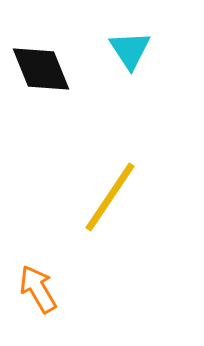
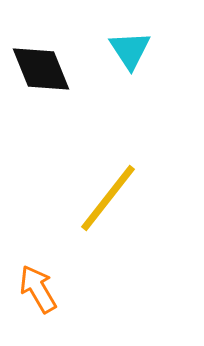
yellow line: moved 2 px left, 1 px down; rotated 4 degrees clockwise
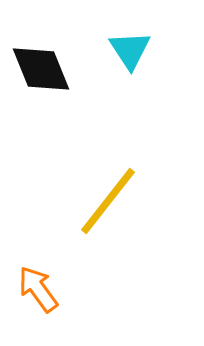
yellow line: moved 3 px down
orange arrow: rotated 6 degrees counterclockwise
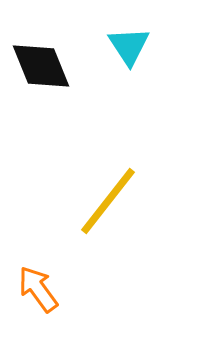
cyan triangle: moved 1 px left, 4 px up
black diamond: moved 3 px up
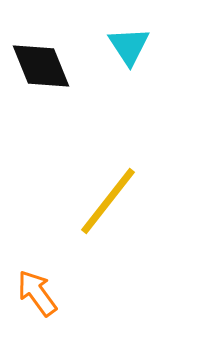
orange arrow: moved 1 px left, 4 px down
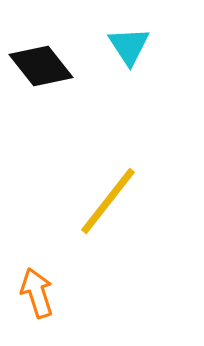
black diamond: rotated 16 degrees counterclockwise
orange arrow: rotated 18 degrees clockwise
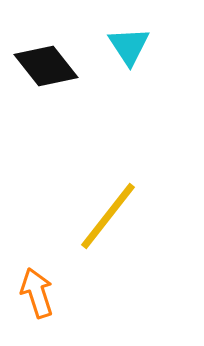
black diamond: moved 5 px right
yellow line: moved 15 px down
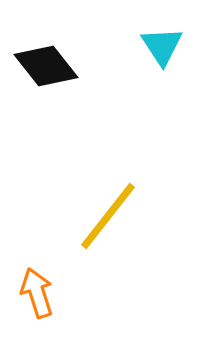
cyan triangle: moved 33 px right
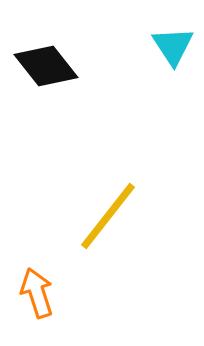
cyan triangle: moved 11 px right
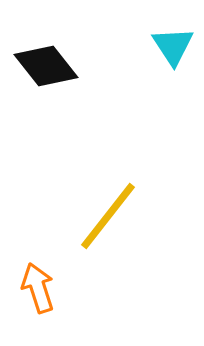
orange arrow: moved 1 px right, 5 px up
